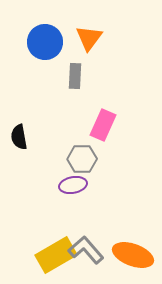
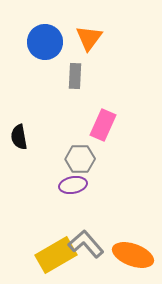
gray hexagon: moved 2 px left
gray L-shape: moved 6 px up
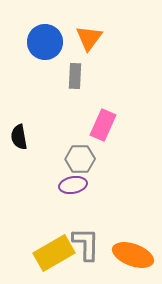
gray L-shape: rotated 42 degrees clockwise
yellow rectangle: moved 2 px left, 2 px up
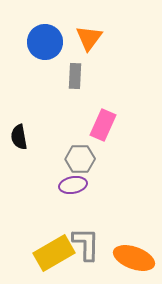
orange ellipse: moved 1 px right, 3 px down
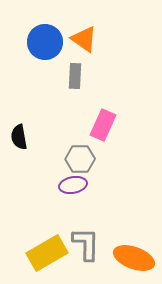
orange triangle: moved 5 px left, 1 px down; rotated 32 degrees counterclockwise
yellow rectangle: moved 7 px left
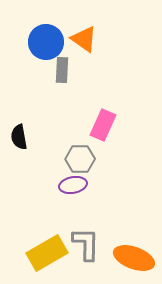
blue circle: moved 1 px right
gray rectangle: moved 13 px left, 6 px up
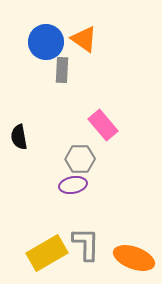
pink rectangle: rotated 64 degrees counterclockwise
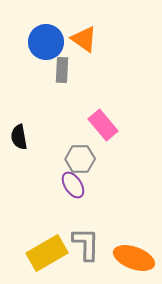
purple ellipse: rotated 68 degrees clockwise
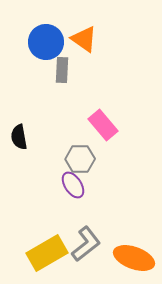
gray L-shape: rotated 51 degrees clockwise
